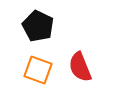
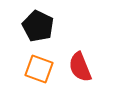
orange square: moved 1 px right, 1 px up
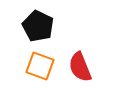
orange square: moved 1 px right, 3 px up
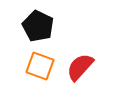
red semicircle: rotated 64 degrees clockwise
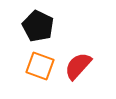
red semicircle: moved 2 px left, 1 px up
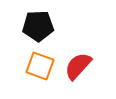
black pentagon: rotated 28 degrees counterclockwise
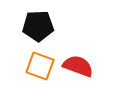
red semicircle: rotated 68 degrees clockwise
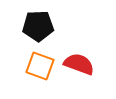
red semicircle: moved 1 px right, 2 px up
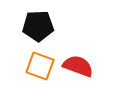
red semicircle: moved 1 px left, 2 px down
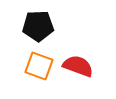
orange square: moved 1 px left
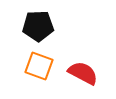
red semicircle: moved 5 px right, 7 px down; rotated 8 degrees clockwise
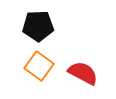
orange square: rotated 16 degrees clockwise
